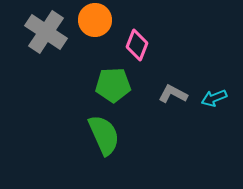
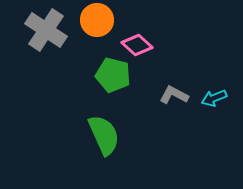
orange circle: moved 2 px right
gray cross: moved 2 px up
pink diamond: rotated 68 degrees counterclockwise
green pentagon: moved 10 px up; rotated 16 degrees clockwise
gray L-shape: moved 1 px right, 1 px down
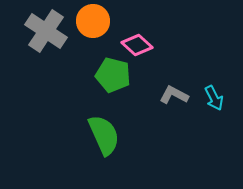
orange circle: moved 4 px left, 1 px down
gray cross: moved 1 px down
cyan arrow: rotated 95 degrees counterclockwise
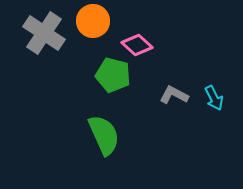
gray cross: moved 2 px left, 2 px down
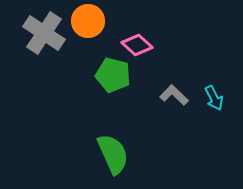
orange circle: moved 5 px left
gray L-shape: rotated 16 degrees clockwise
green semicircle: moved 9 px right, 19 px down
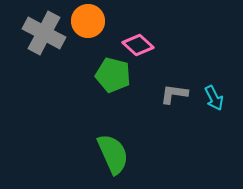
gray cross: rotated 6 degrees counterclockwise
pink diamond: moved 1 px right
gray L-shape: moved 1 px up; rotated 36 degrees counterclockwise
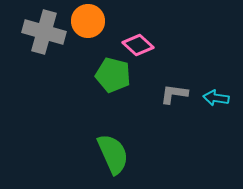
gray cross: moved 1 px up; rotated 12 degrees counterclockwise
cyan arrow: moved 2 px right; rotated 125 degrees clockwise
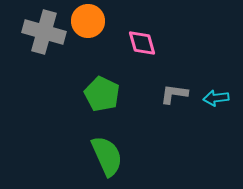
pink diamond: moved 4 px right, 2 px up; rotated 32 degrees clockwise
green pentagon: moved 11 px left, 19 px down; rotated 12 degrees clockwise
cyan arrow: rotated 15 degrees counterclockwise
green semicircle: moved 6 px left, 2 px down
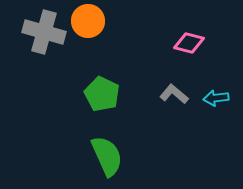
pink diamond: moved 47 px right; rotated 60 degrees counterclockwise
gray L-shape: rotated 32 degrees clockwise
